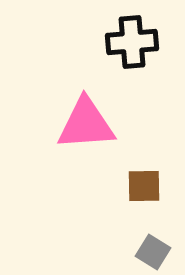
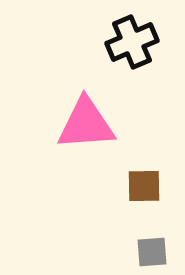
black cross: rotated 18 degrees counterclockwise
gray square: moved 1 px left; rotated 36 degrees counterclockwise
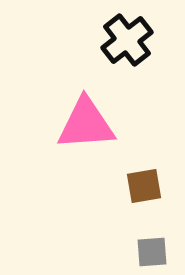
black cross: moved 5 px left, 2 px up; rotated 15 degrees counterclockwise
brown square: rotated 9 degrees counterclockwise
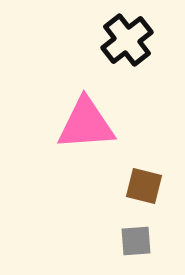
brown square: rotated 24 degrees clockwise
gray square: moved 16 px left, 11 px up
